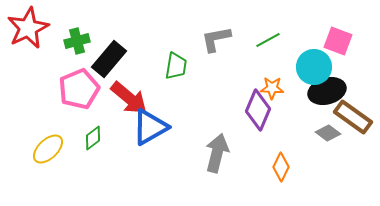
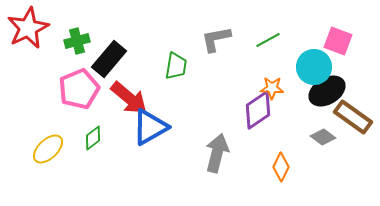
black ellipse: rotated 15 degrees counterclockwise
purple diamond: rotated 33 degrees clockwise
gray diamond: moved 5 px left, 4 px down
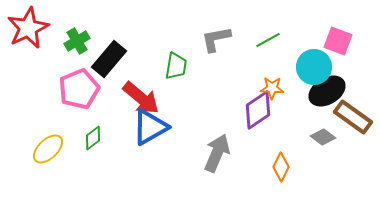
green cross: rotated 15 degrees counterclockwise
red arrow: moved 12 px right
gray arrow: rotated 9 degrees clockwise
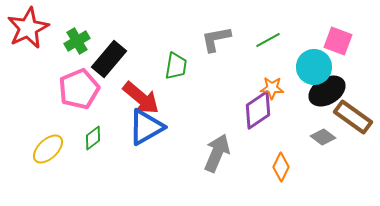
blue triangle: moved 4 px left
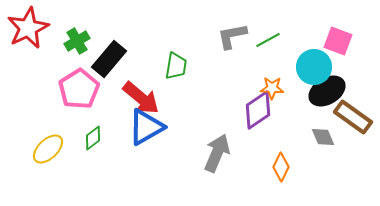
gray L-shape: moved 16 px right, 3 px up
pink pentagon: rotated 9 degrees counterclockwise
gray diamond: rotated 30 degrees clockwise
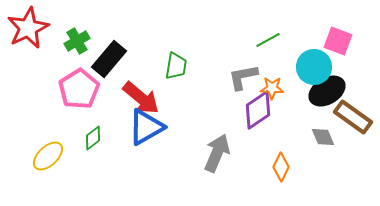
gray L-shape: moved 11 px right, 41 px down
yellow ellipse: moved 7 px down
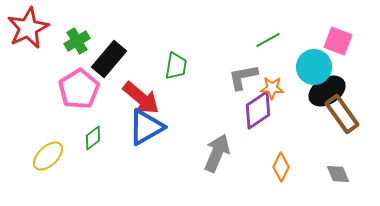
brown rectangle: moved 11 px left, 3 px up; rotated 18 degrees clockwise
gray diamond: moved 15 px right, 37 px down
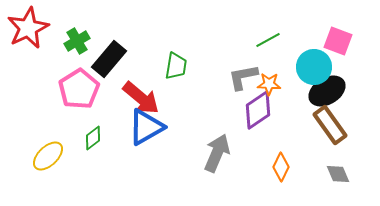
orange star: moved 3 px left, 4 px up
brown rectangle: moved 12 px left, 11 px down
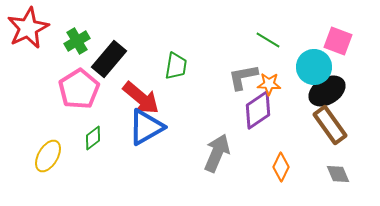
green line: rotated 60 degrees clockwise
yellow ellipse: rotated 16 degrees counterclockwise
